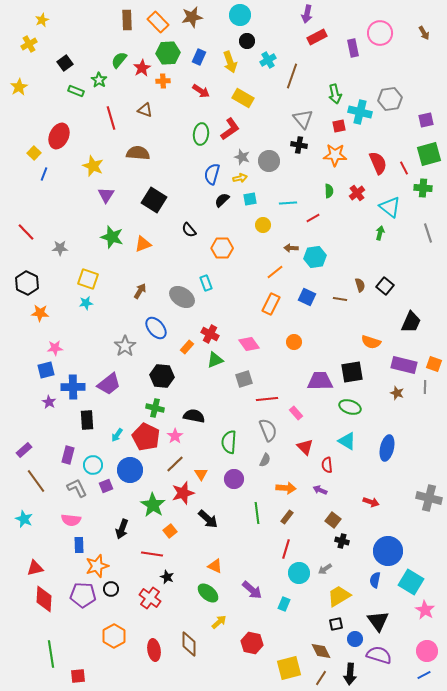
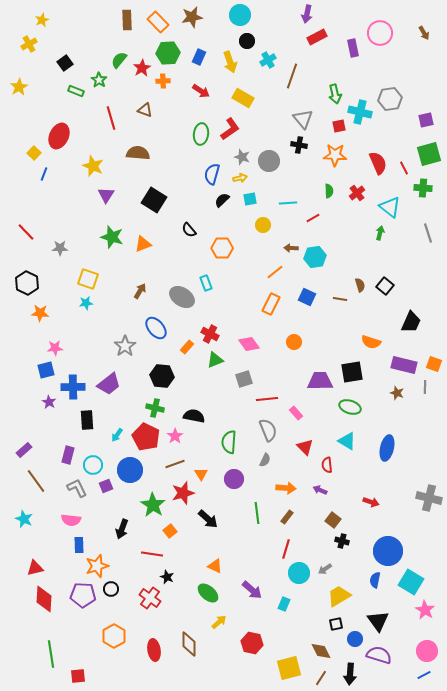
brown line at (175, 464): rotated 24 degrees clockwise
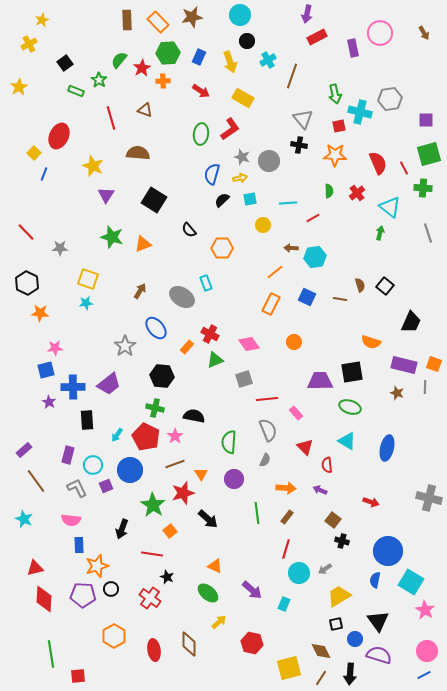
purple square at (426, 120): rotated 14 degrees clockwise
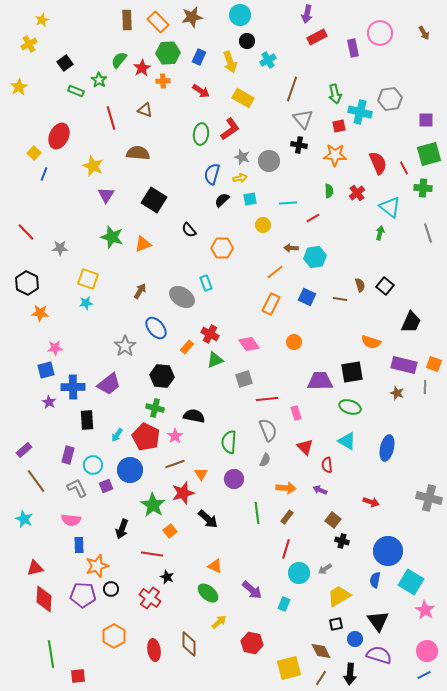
brown line at (292, 76): moved 13 px down
pink rectangle at (296, 413): rotated 24 degrees clockwise
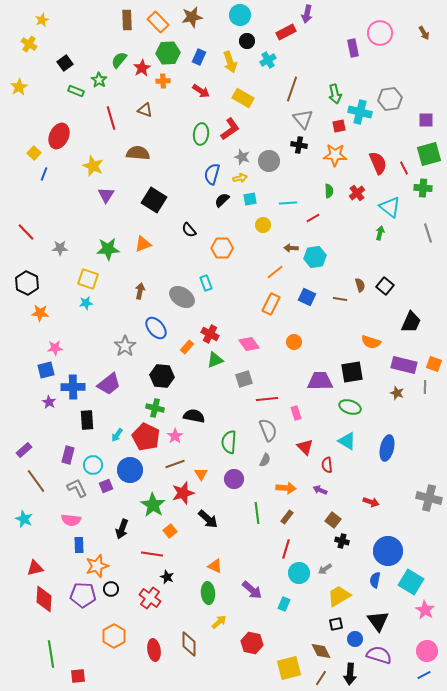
red rectangle at (317, 37): moved 31 px left, 5 px up
yellow cross at (29, 44): rotated 28 degrees counterclockwise
green star at (112, 237): moved 4 px left, 12 px down; rotated 20 degrees counterclockwise
brown arrow at (140, 291): rotated 21 degrees counterclockwise
green ellipse at (208, 593): rotated 45 degrees clockwise
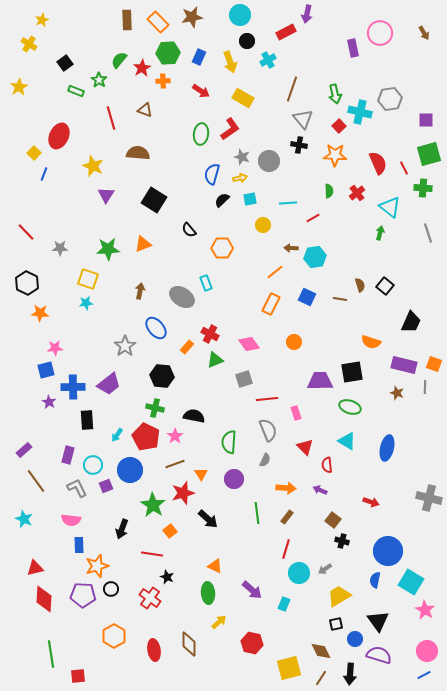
red square at (339, 126): rotated 32 degrees counterclockwise
